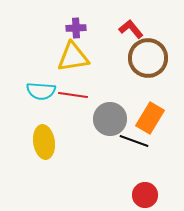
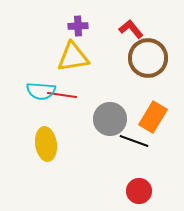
purple cross: moved 2 px right, 2 px up
red line: moved 11 px left
orange rectangle: moved 3 px right, 1 px up
yellow ellipse: moved 2 px right, 2 px down
red circle: moved 6 px left, 4 px up
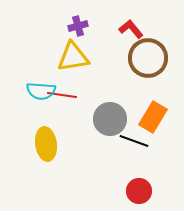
purple cross: rotated 12 degrees counterclockwise
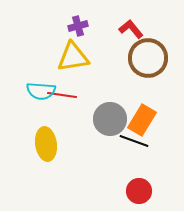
orange rectangle: moved 11 px left, 3 px down
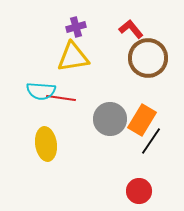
purple cross: moved 2 px left, 1 px down
red line: moved 1 px left, 3 px down
black line: moved 17 px right; rotated 76 degrees counterclockwise
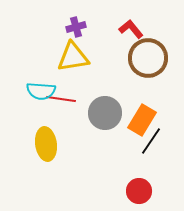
red line: moved 1 px down
gray circle: moved 5 px left, 6 px up
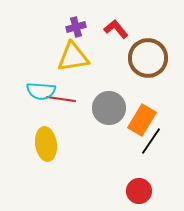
red L-shape: moved 15 px left
gray circle: moved 4 px right, 5 px up
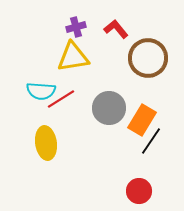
red line: rotated 40 degrees counterclockwise
yellow ellipse: moved 1 px up
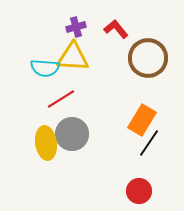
yellow triangle: rotated 12 degrees clockwise
cyan semicircle: moved 4 px right, 23 px up
gray circle: moved 37 px left, 26 px down
black line: moved 2 px left, 2 px down
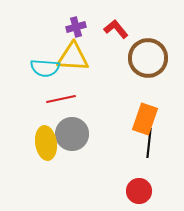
red line: rotated 20 degrees clockwise
orange rectangle: moved 3 px right, 1 px up; rotated 12 degrees counterclockwise
black line: rotated 28 degrees counterclockwise
